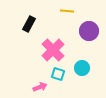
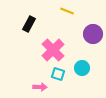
yellow line: rotated 16 degrees clockwise
purple circle: moved 4 px right, 3 px down
pink arrow: rotated 24 degrees clockwise
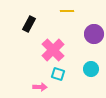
yellow line: rotated 24 degrees counterclockwise
purple circle: moved 1 px right
cyan circle: moved 9 px right, 1 px down
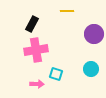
black rectangle: moved 3 px right
pink cross: moved 17 px left; rotated 35 degrees clockwise
cyan square: moved 2 px left
pink arrow: moved 3 px left, 3 px up
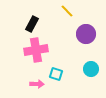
yellow line: rotated 48 degrees clockwise
purple circle: moved 8 px left
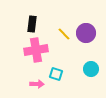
yellow line: moved 3 px left, 23 px down
black rectangle: rotated 21 degrees counterclockwise
purple circle: moved 1 px up
